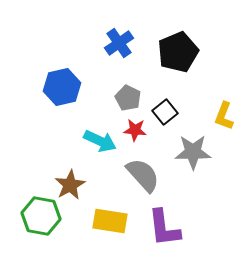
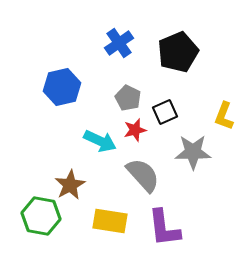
black square: rotated 15 degrees clockwise
red star: rotated 20 degrees counterclockwise
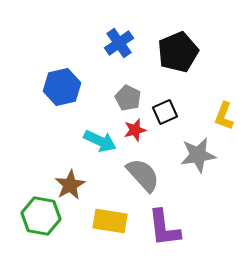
gray star: moved 5 px right, 3 px down; rotated 9 degrees counterclockwise
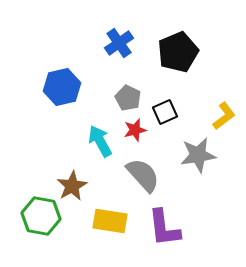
yellow L-shape: rotated 148 degrees counterclockwise
cyan arrow: rotated 144 degrees counterclockwise
brown star: moved 2 px right, 1 px down
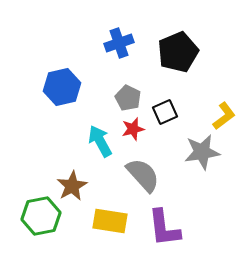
blue cross: rotated 16 degrees clockwise
red star: moved 2 px left, 1 px up
gray star: moved 4 px right, 3 px up
green hexagon: rotated 21 degrees counterclockwise
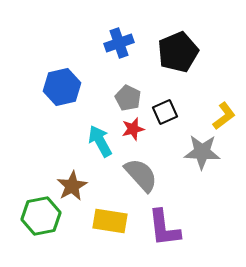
gray star: rotated 12 degrees clockwise
gray semicircle: moved 2 px left
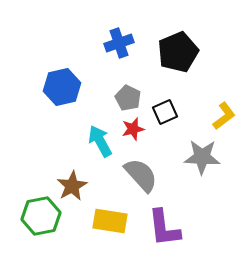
gray star: moved 5 px down
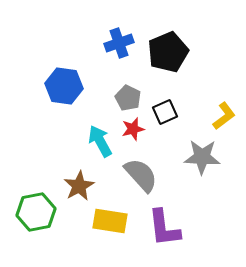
black pentagon: moved 10 px left
blue hexagon: moved 2 px right, 1 px up; rotated 21 degrees clockwise
brown star: moved 7 px right
green hexagon: moved 5 px left, 4 px up
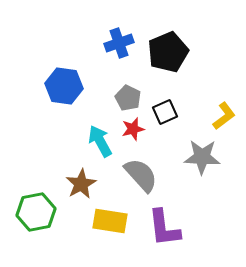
brown star: moved 2 px right, 2 px up
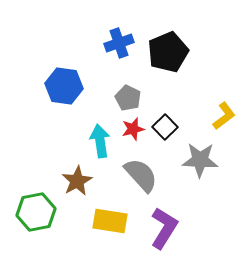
black square: moved 15 px down; rotated 20 degrees counterclockwise
cyan arrow: rotated 20 degrees clockwise
gray star: moved 2 px left, 3 px down
brown star: moved 4 px left, 3 px up
purple L-shape: rotated 141 degrees counterclockwise
